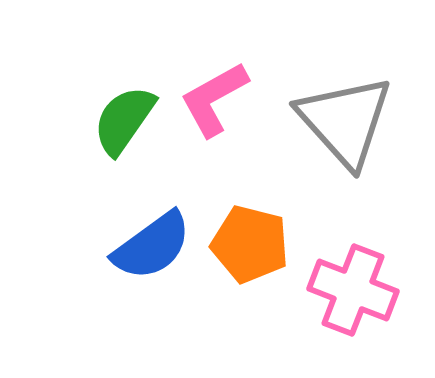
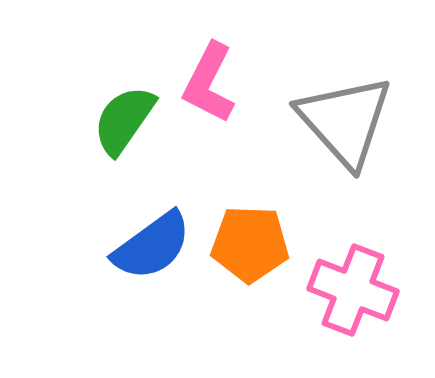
pink L-shape: moved 5 px left, 16 px up; rotated 34 degrees counterclockwise
orange pentagon: rotated 12 degrees counterclockwise
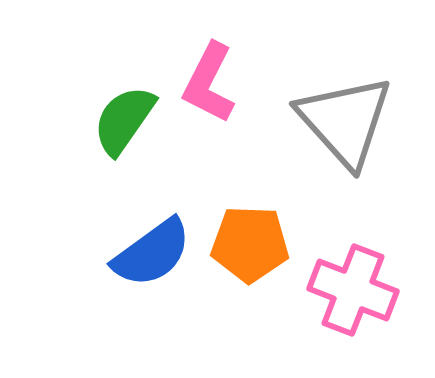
blue semicircle: moved 7 px down
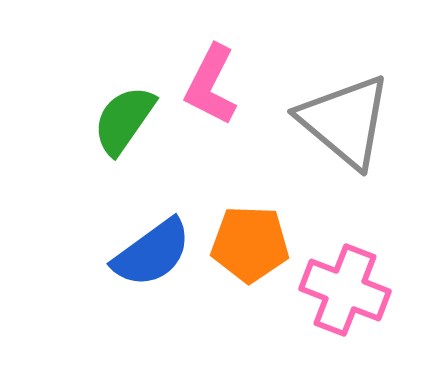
pink L-shape: moved 2 px right, 2 px down
gray triangle: rotated 8 degrees counterclockwise
pink cross: moved 8 px left
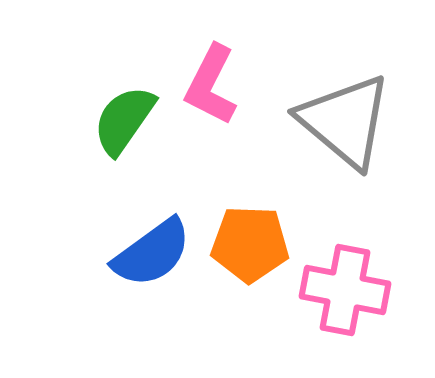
pink cross: rotated 10 degrees counterclockwise
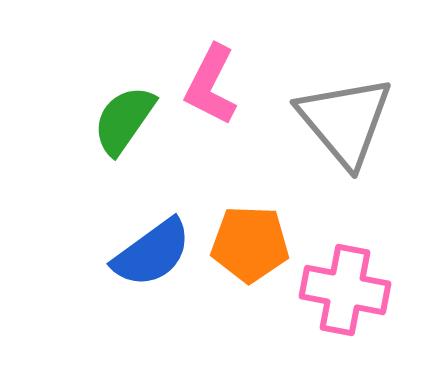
gray triangle: rotated 10 degrees clockwise
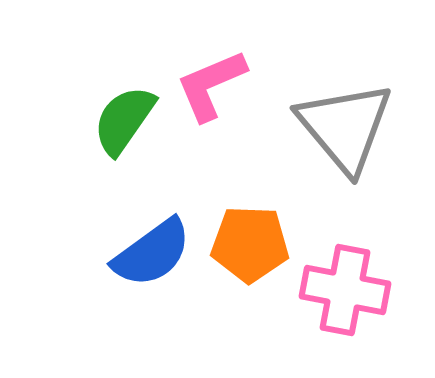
pink L-shape: rotated 40 degrees clockwise
gray triangle: moved 6 px down
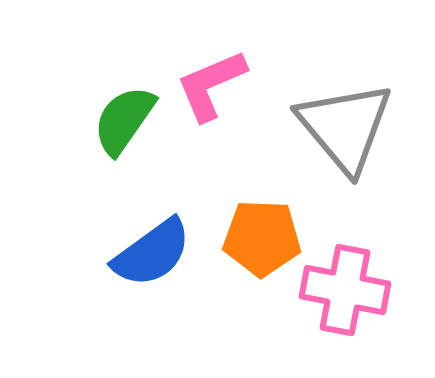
orange pentagon: moved 12 px right, 6 px up
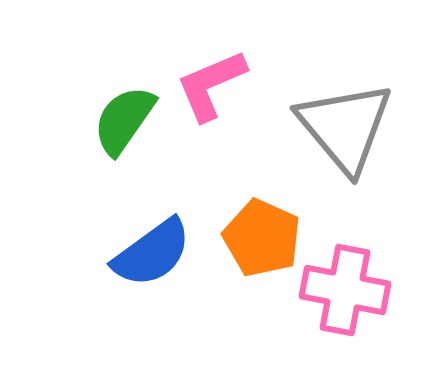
orange pentagon: rotated 22 degrees clockwise
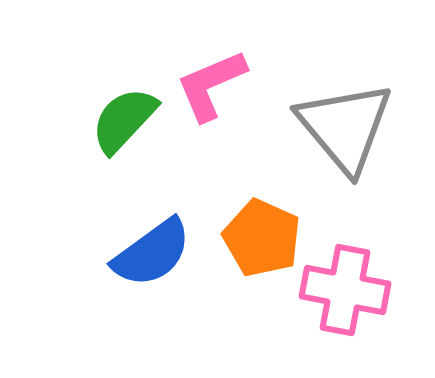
green semicircle: rotated 8 degrees clockwise
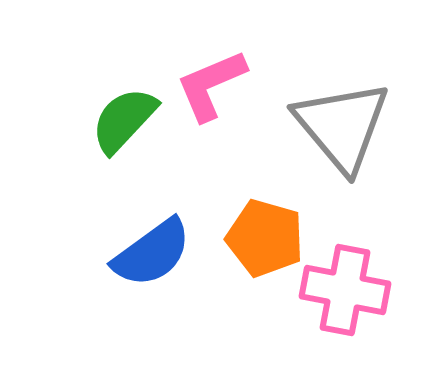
gray triangle: moved 3 px left, 1 px up
orange pentagon: moved 3 px right; rotated 8 degrees counterclockwise
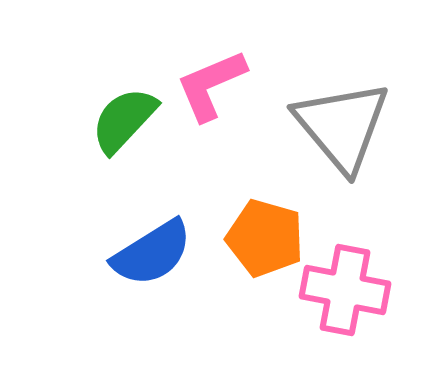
blue semicircle: rotated 4 degrees clockwise
